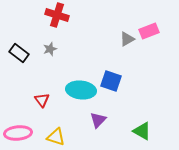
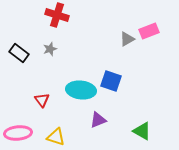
purple triangle: rotated 24 degrees clockwise
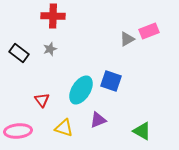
red cross: moved 4 px left, 1 px down; rotated 15 degrees counterclockwise
cyan ellipse: rotated 64 degrees counterclockwise
pink ellipse: moved 2 px up
yellow triangle: moved 8 px right, 9 px up
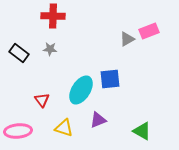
gray star: rotated 24 degrees clockwise
blue square: moved 1 px left, 2 px up; rotated 25 degrees counterclockwise
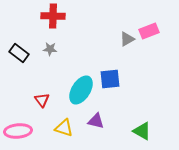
purple triangle: moved 2 px left, 1 px down; rotated 36 degrees clockwise
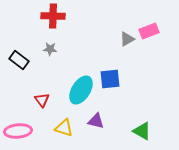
black rectangle: moved 7 px down
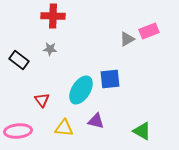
yellow triangle: rotated 12 degrees counterclockwise
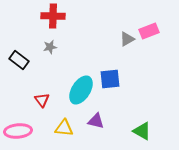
gray star: moved 2 px up; rotated 16 degrees counterclockwise
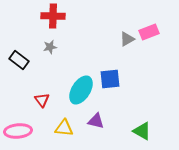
pink rectangle: moved 1 px down
